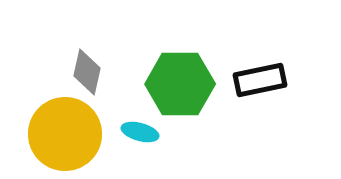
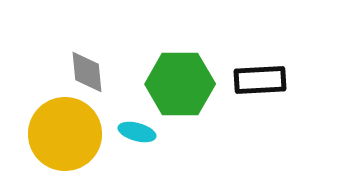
gray diamond: rotated 18 degrees counterclockwise
black rectangle: rotated 9 degrees clockwise
cyan ellipse: moved 3 px left
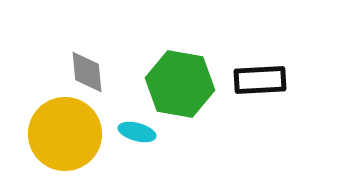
green hexagon: rotated 10 degrees clockwise
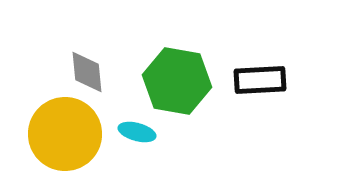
green hexagon: moved 3 px left, 3 px up
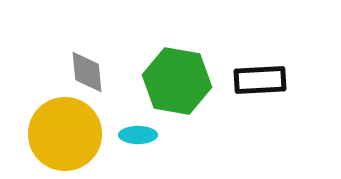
cyan ellipse: moved 1 px right, 3 px down; rotated 15 degrees counterclockwise
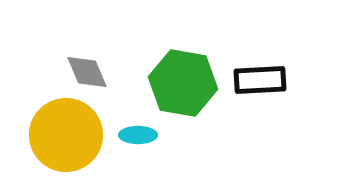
gray diamond: rotated 18 degrees counterclockwise
green hexagon: moved 6 px right, 2 px down
yellow circle: moved 1 px right, 1 px down
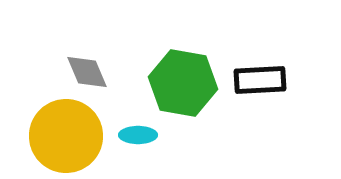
yellow circle: moved 1 px down
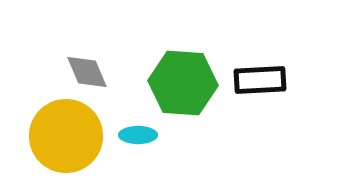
green hexagon: rotated 6 degrees counterclockwise
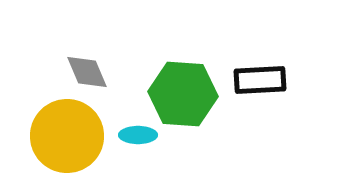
green hexagon: moved 11 px down
yellow circle: moved 1 px right
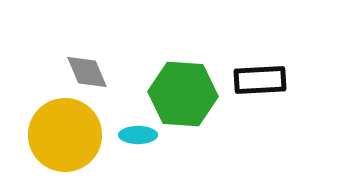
yellow circle: moved 2 px left, 1 px up
